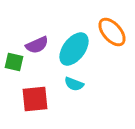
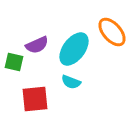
cyan semicircle: moved 3 px left, 2 px up
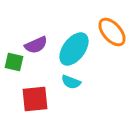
purple semicircle: moved 1 px left
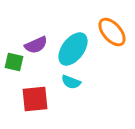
cyan ellipse: moved 1 px left
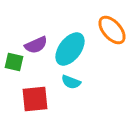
orange ellipse: moved 2 px up
cyan ellipse: moved 3 px left
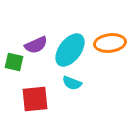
orange ellipse: moved 2 px left, 13 px down; rotated 56 degrees counterclockwise
cyan ellipse: moved 1 px down
cyan semicircle: moved 1 px right, 1 px down
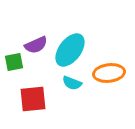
orange ellipse: moved 1 px left, 30 px down
green square: rotated 24 degrees counterclockwise
red square: moved 2 px left
